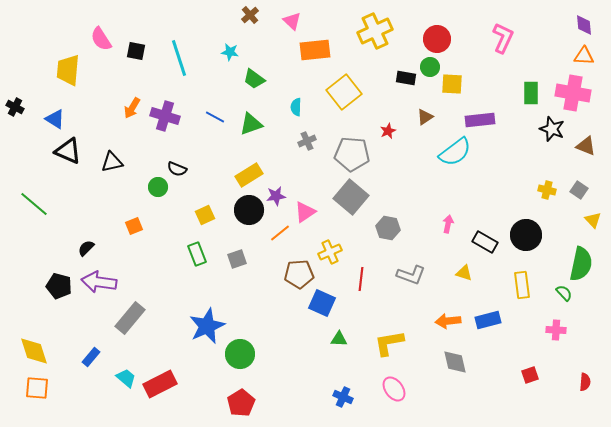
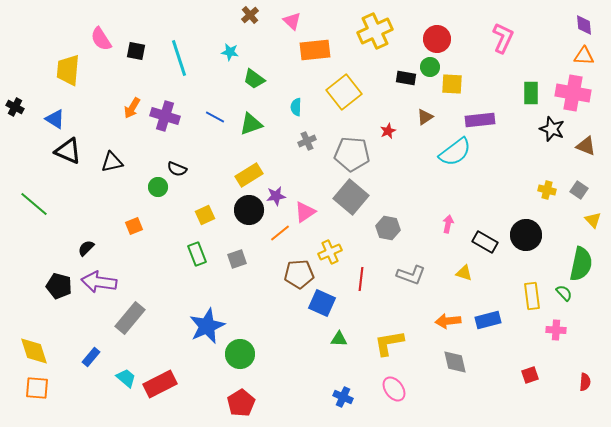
yellow rectangle at (522, 285): moved 10 px right, 11 px down
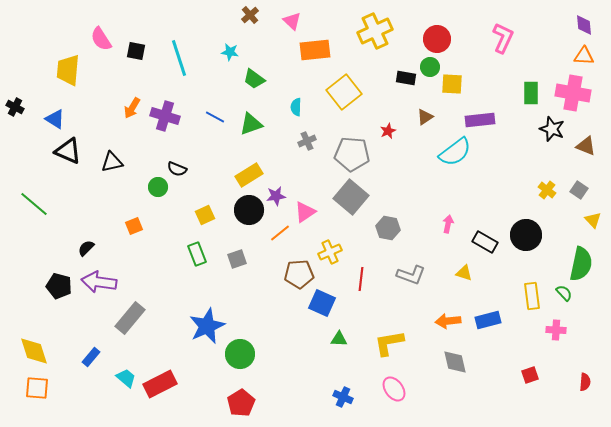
yellow cross at (547, 190): rotated 24 degrees clockwise
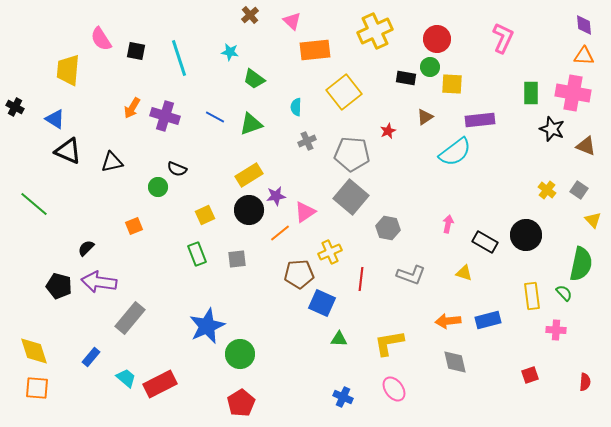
gray square at (237, 259): rotated 12 degrees clockwise
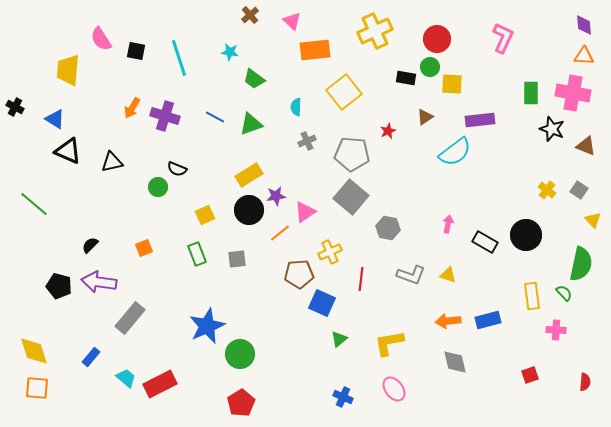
orange square at (134, 226): moved 10 px right, 22 px down
black semicircle at (86, 248): moved 4 px right, 3 px up
yellow triangle at (464, 273): moved 16 px left, 2 px down
green triangle at (339, 339): rotated 42 degrees counterclockwise
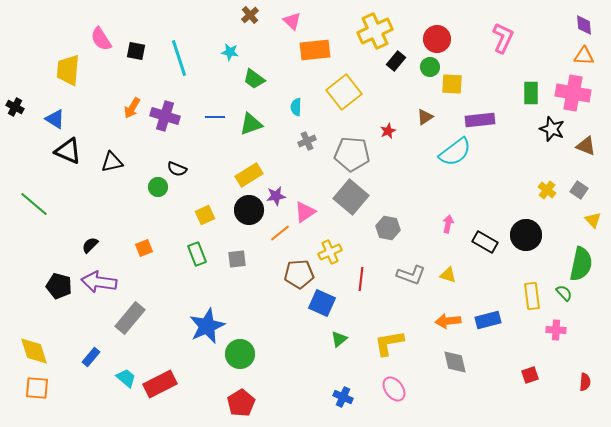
black rectangle at (406, 78): moved 10 px left, 17 px up; rotated 60 degrees counterclockwise
blue line at (215, 117): rotated 30 degrees counterclockwise
